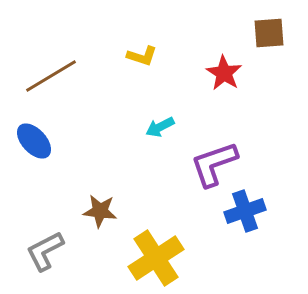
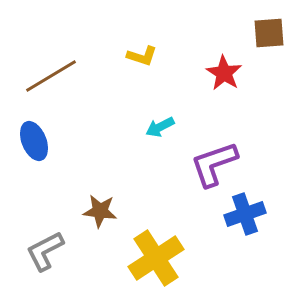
blue ellipse: rotated 21 degrees clockwise
blue cross: moved 3 px down
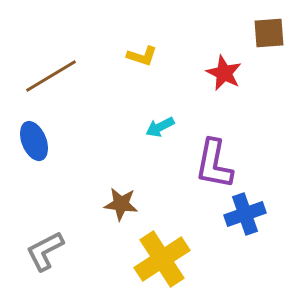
red star: rotated 6 degrees counterclockwise
purple L-shape: rotated 60 degrees counterclockwise
brown star: moved 21 px right, 7 px up
yellow cross: moved 6 px right, 1 px down
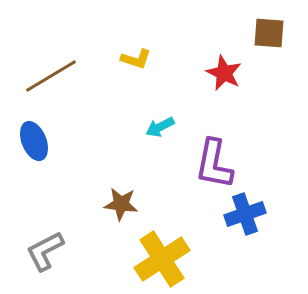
brown square: rotated 8 degrees clockwise
yellow L-shape: moved 6 px left, 3 px down
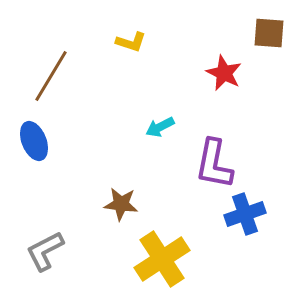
yellow L-shape: moved 5 px left, 17 px up
brown line: rotated 28 degrees counterclockwise
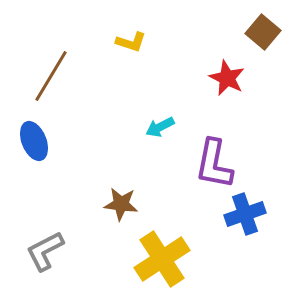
brown square: moved 6 px left, 1 px up; rotated 36 degrees clockwise
red star: moved 3 px right, 5 px down
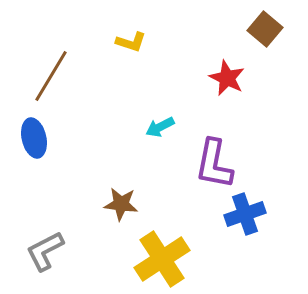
brown square: moved 2 px right, 3 px up
blue ellipse: moved 3 px up; rotated 9 degrees clockwise
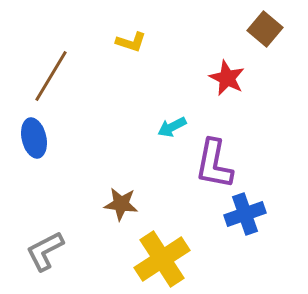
cyan arrow: moved 12 px right
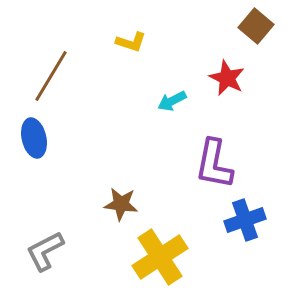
brown square: moved 9 px left, 3 px up
cyan arrow: moved 26 px up
blue cross: moved 6 px down
yellow cross: moved 2 px left, 2 px up
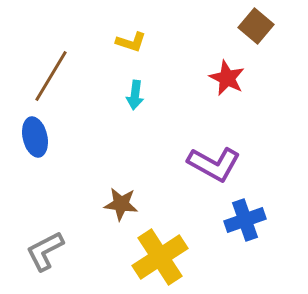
cyan arrow: moved 37 px left, 6 px up; rotated 56 degrees counterclockwise
blue ellipse: moved 1 px right, 1 px up
purple L-shape: rotated 72 degrees counterclockwise
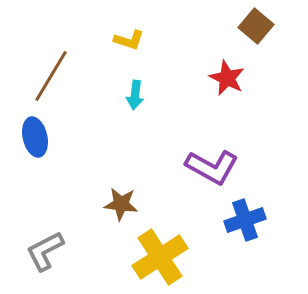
yellow L-shape: moved 2 px left, 2 px up
purple L-shape: moved 2 px left, 3 px down
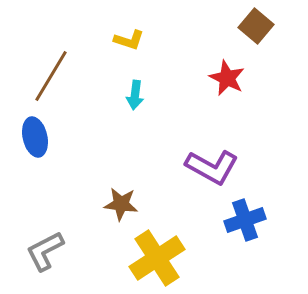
yellow cross: moved 3 px left, 1 px down
